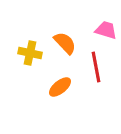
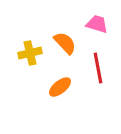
pink trapezoid: moved 9 px left, 6 px up
yellow cross: rotated 25 degrees counterclockwise
red line: moved 2 px right, 1 px down
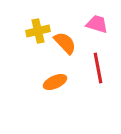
yellow cross: moved 8 px right, 22 px up
orange ellipse: moved 5 px left, 5 px up; rotated 15 degrees clockwise
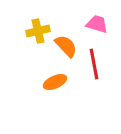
orange semicircle: moved 1 px right, 3 px down
red line: moved 4 px left, 4 px up
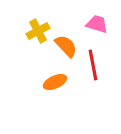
yellow cross: rotated 15 degrees counterclockwise
red line: moved 1 px left, 1 px down
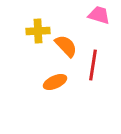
pink trapezoid: moved 2 px right, 9 px up
yellow cross: rotated 25 degrees clockwise
red line: rotated 20 degrees clockwise
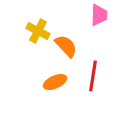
pink trapezoid: rotated 75 degrees clockwise
yellow cross: rotated 30 degrees clockwise
red line: moved 11 px down
